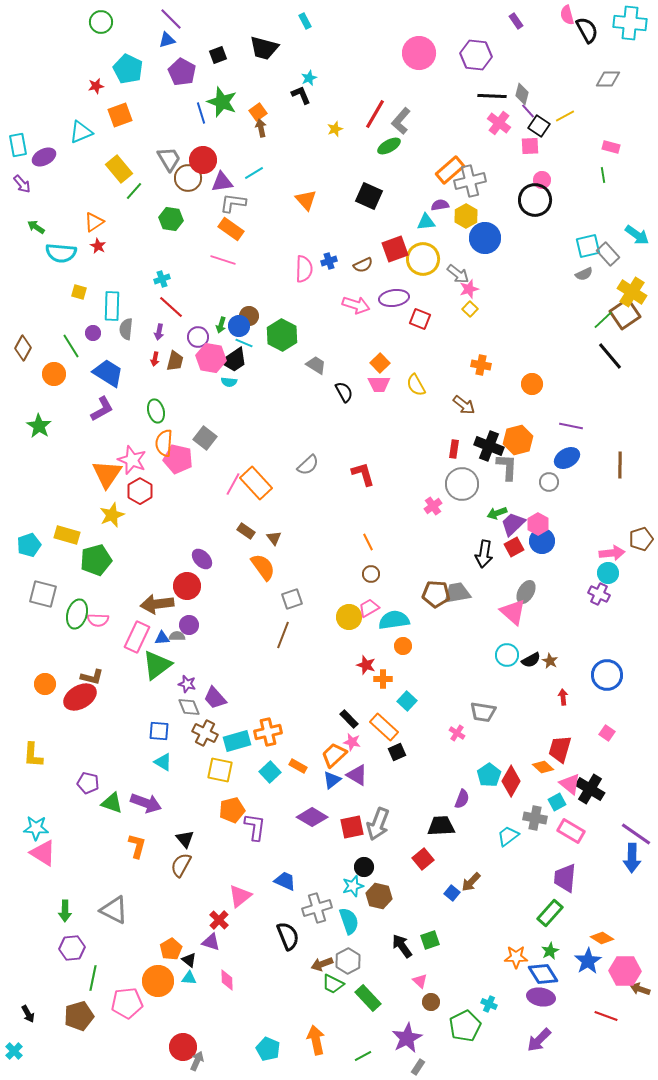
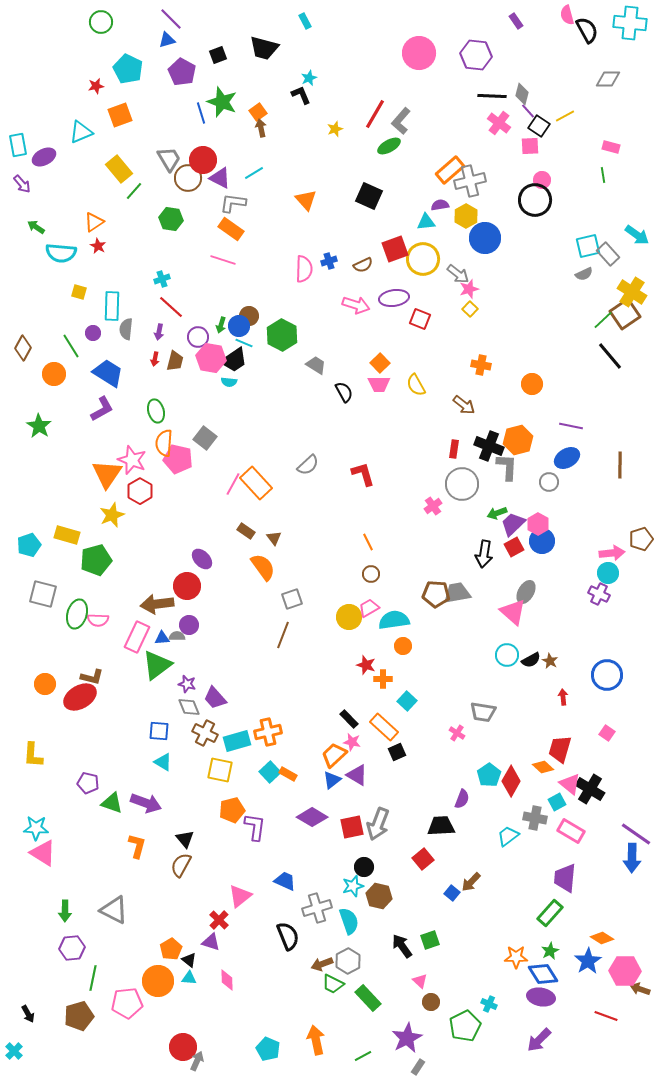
purple triangle at (222, 182): moved 2 px left, 4 px up; rotated 35 degrees clockwise
orange rectangle at (298, 766): moved 10 px left, 8 px down
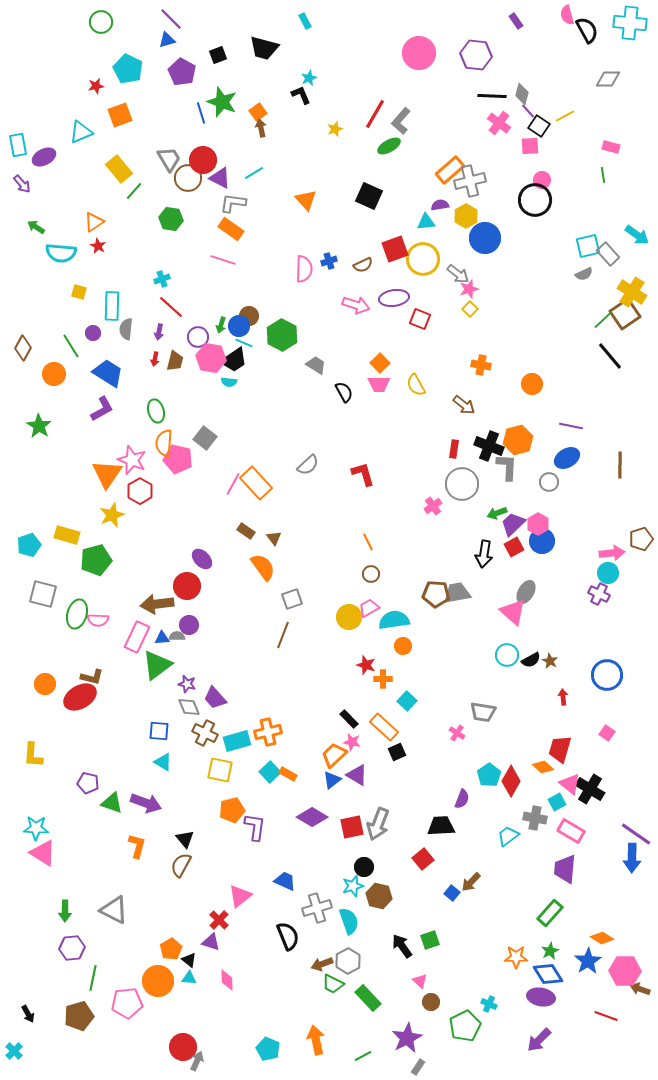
purple trapezoid at (565, 878): moved 9 px up
blue diamond at (543, 974): moved 5 px right
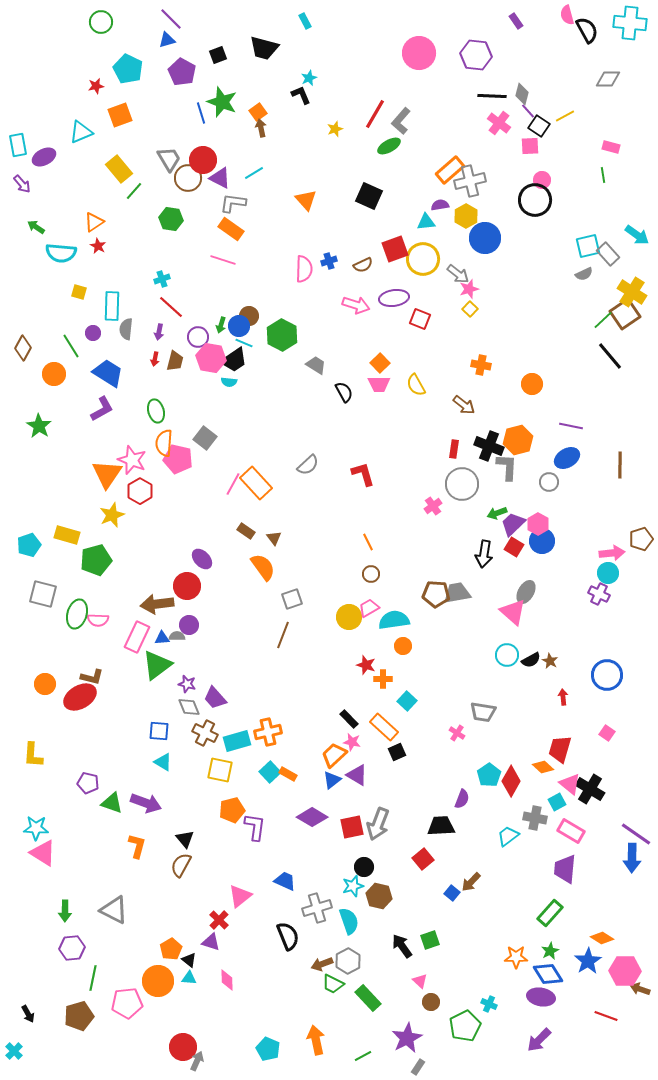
red square at (514, 547): rotated 30 degrees counterclockwise
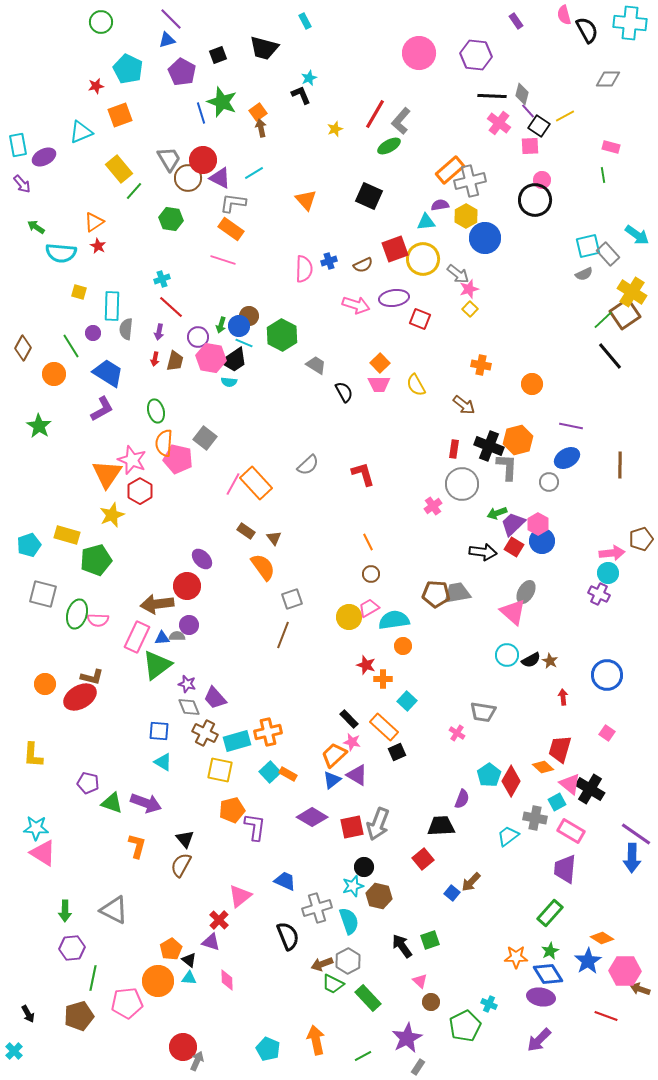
pink semicircle at (567, 15): moved 3 px left
black arrow at (484, 554): moved 1 px left, 2 px up; rotated 92 degrees counterclockwise
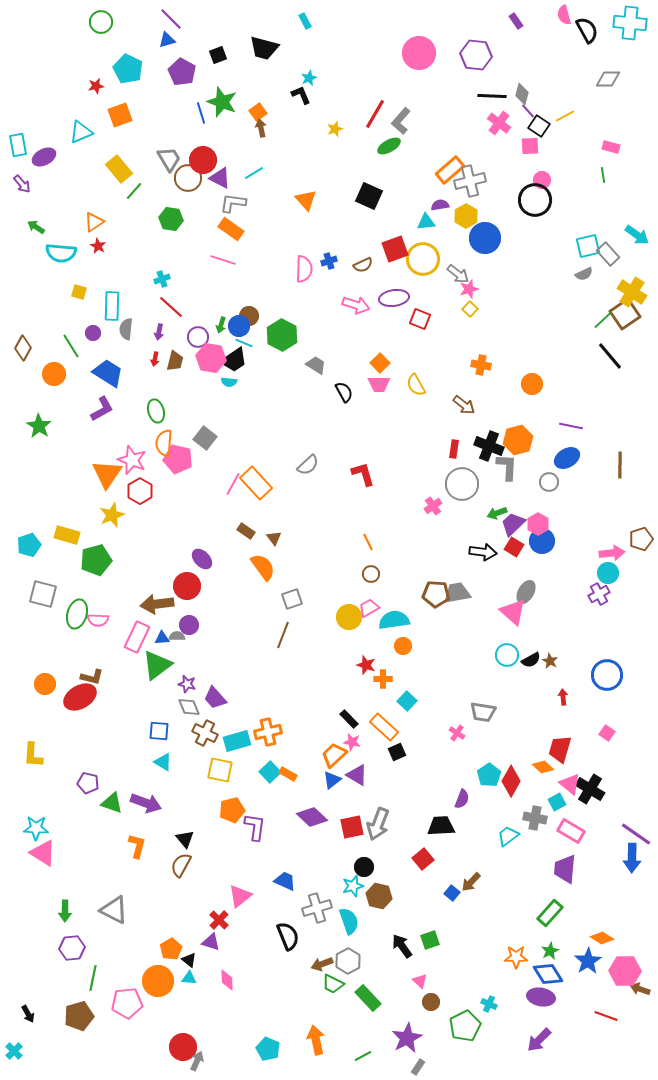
purple cross at (599, 594): rotated 35 degrees clockwise
purple diamond at (312, 817): rotated 12 degrees clockwise
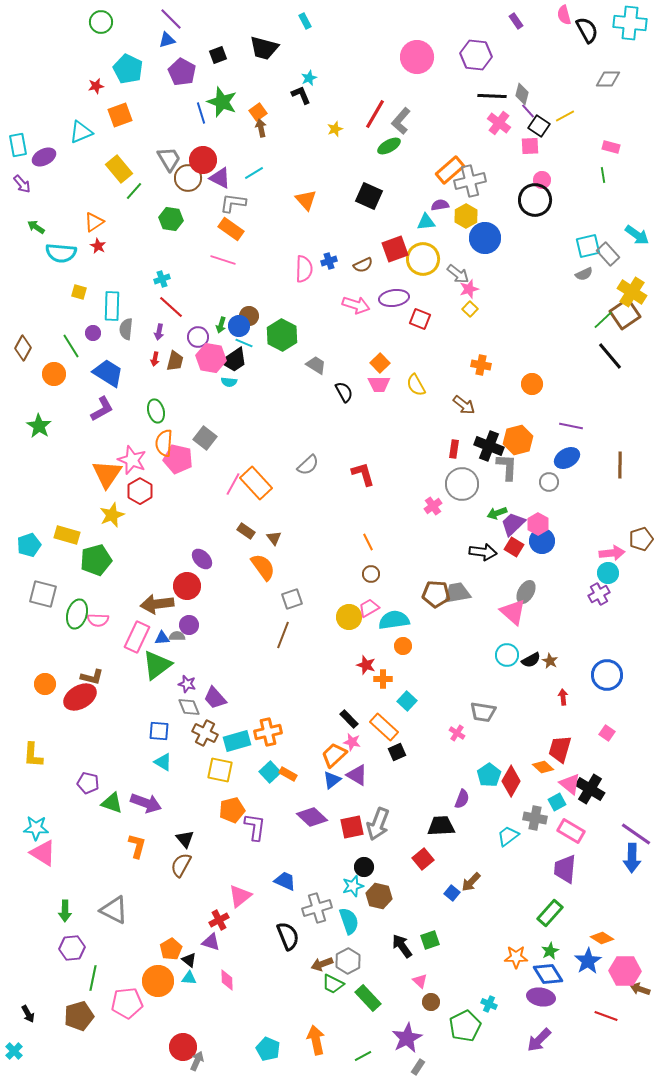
pink circle at (419, 53): moved 2 px left, 4 px down
red cross at (219, 920): rotated 18 degrees clockwise
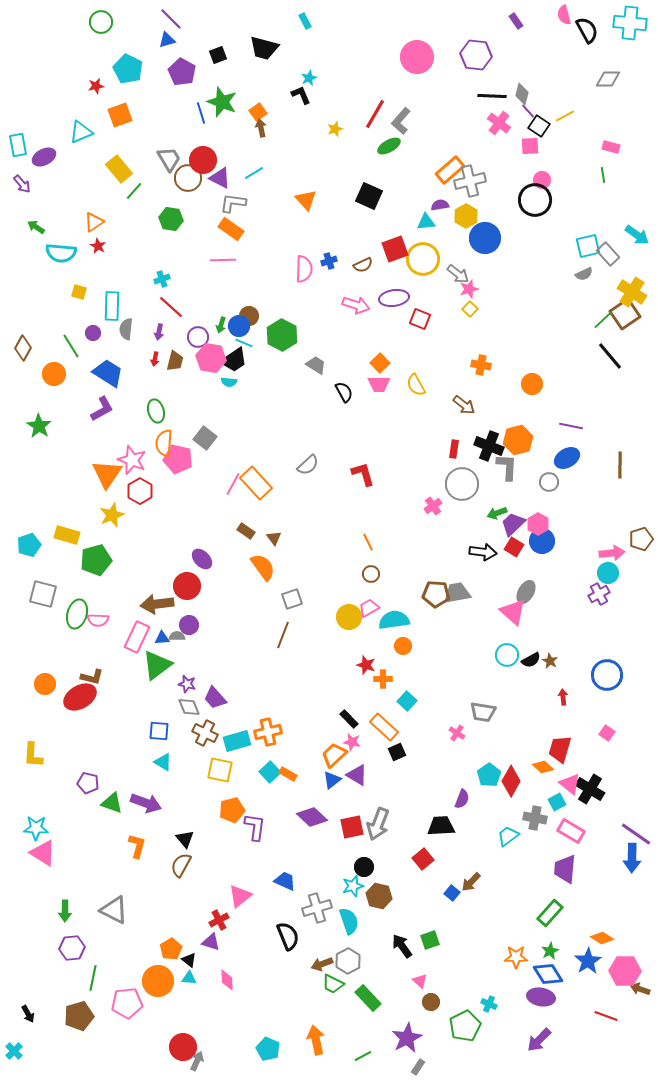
pink line at (223, 260): rotated 20 degrees counterclockwise
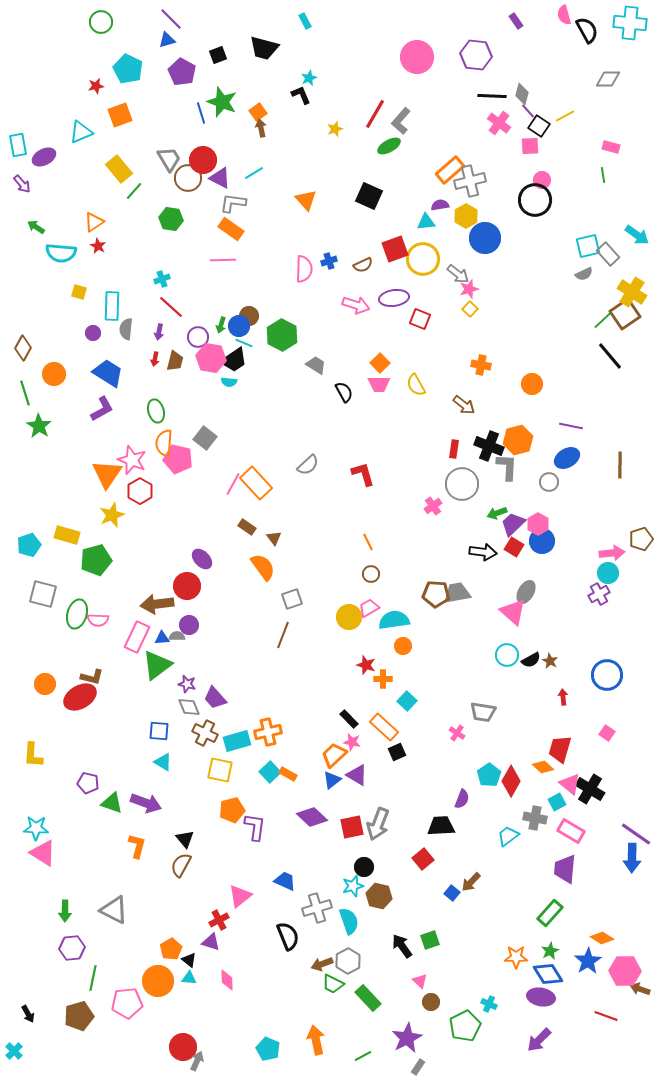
green line at (71, 346): moved 46 px left, 47 px down; rotated 15 degrees clockwise
brown rectangle at (246, 531): moved 1 px right, 4 px up
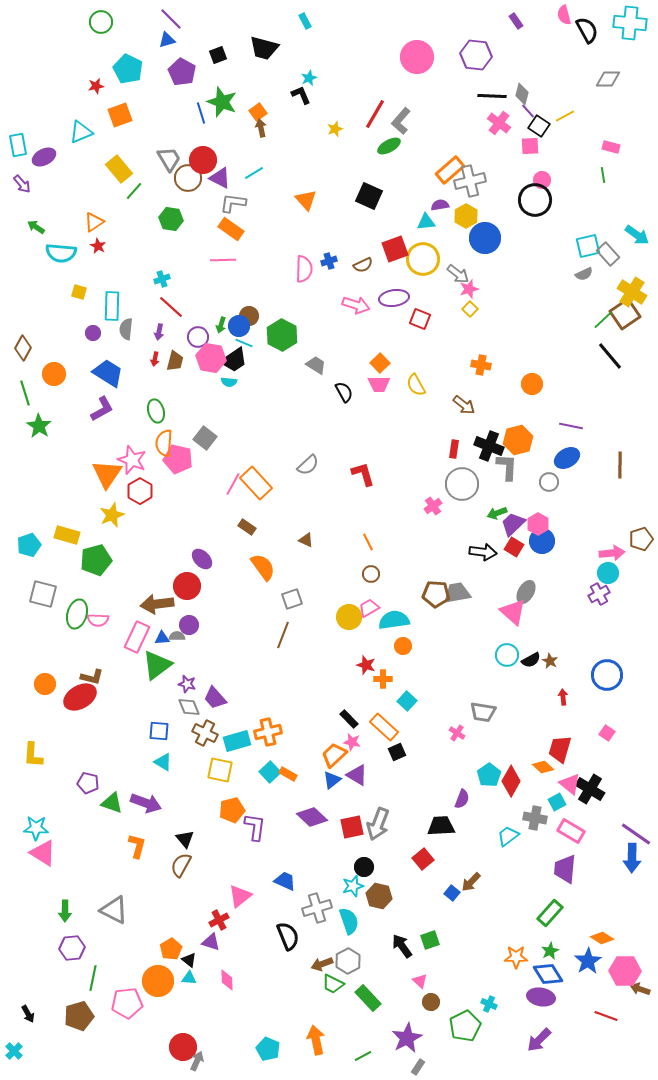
brown triangle at (274, 538): moved 32 px right, 2 px down; rotated 28 degrees counterclockwise
